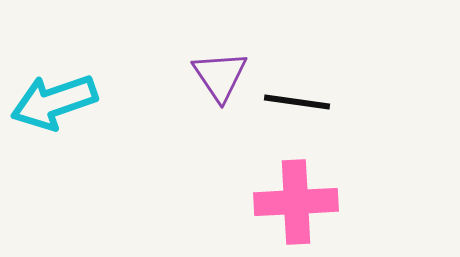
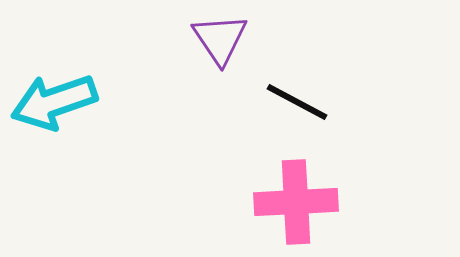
purple triangle: moved 37 px up
black line: rotated 20 degrees clockwise
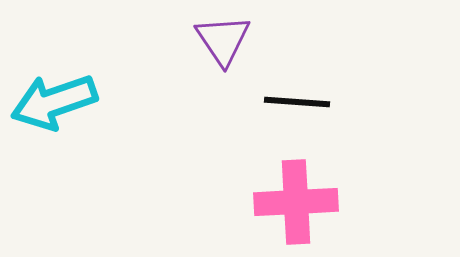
purple triangle: moved 3 px right, 1 px down
black line: rotated 24 degrees counterclockwise
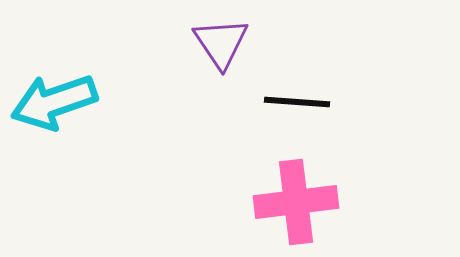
purple triangle: moved 2 px left, 3 px down
pink cross: rotated 4 degrees counterclockwise
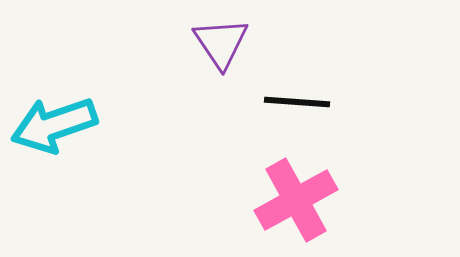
cyan arrow: moved 23 px down
pink cross: moved 2 px up; rotated 22 degrees counterclockwise
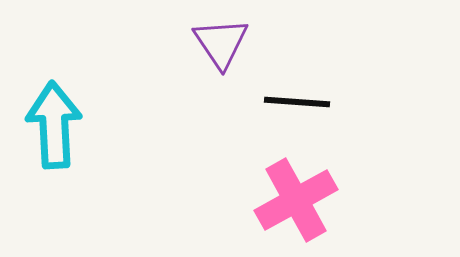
cyan arrow: rotated 106 degrees clockwise
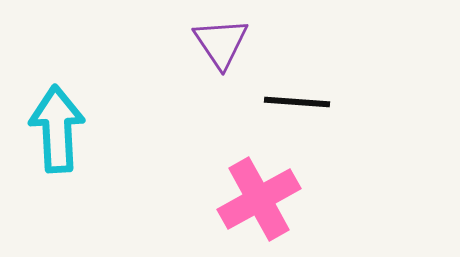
cyan arrow: moved 3 px right, 4 px down
pink cross: moved 37 px left, 1 px up
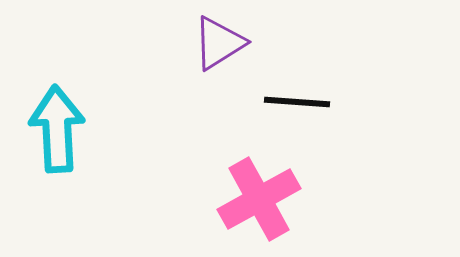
purple triangle: moved 2 px left; rotated 32 degrees clockwise
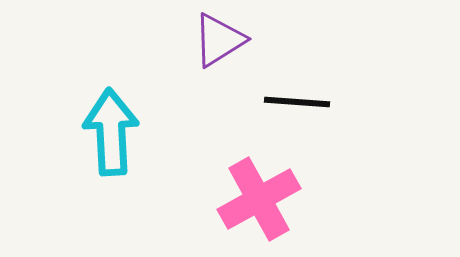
purple triangle: moved 3 px up
cyan arrow: moved 54 px right, 3 px down
